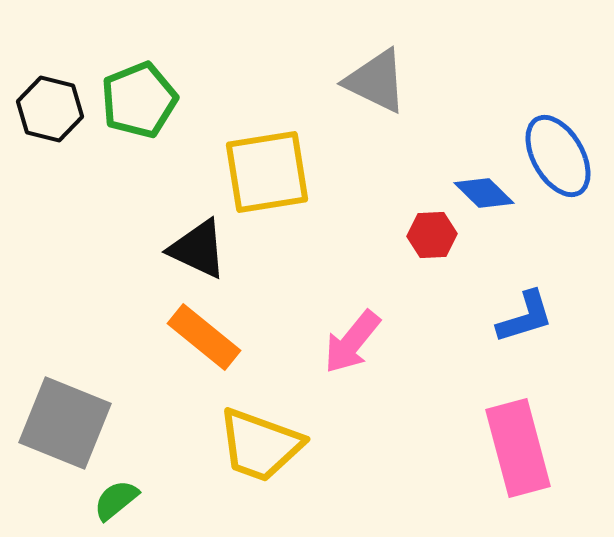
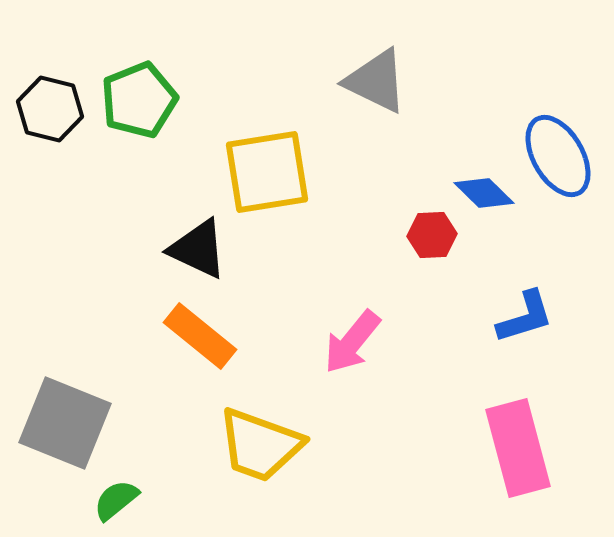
orange rectangle: moved 4 px left, 1 px up
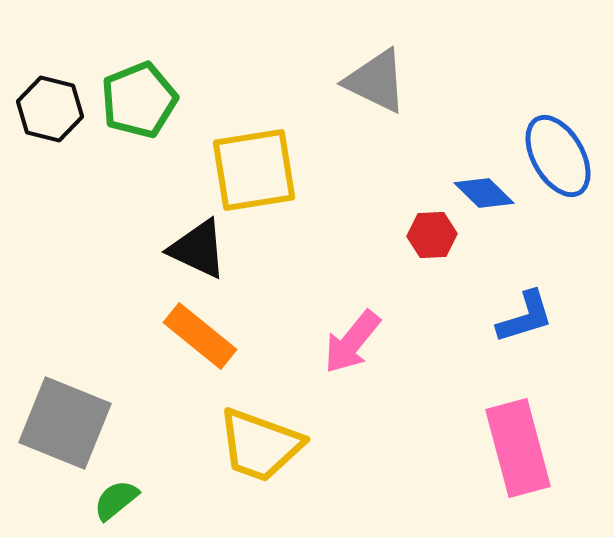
yellow square: moved 13 px left, 2 px up
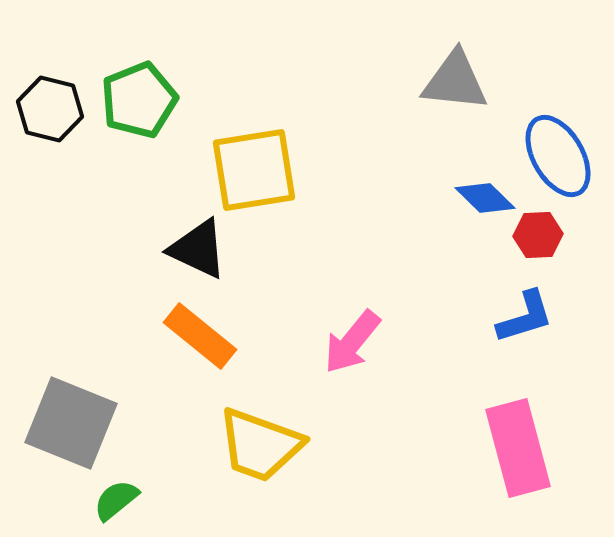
gray triangle: moved 79 px right; rotated 20 degrees counterclockwise
blue diamond: moved 1 px right, 5 px down
red hexagon: moved 106 px right
gray square: moved 6 px right
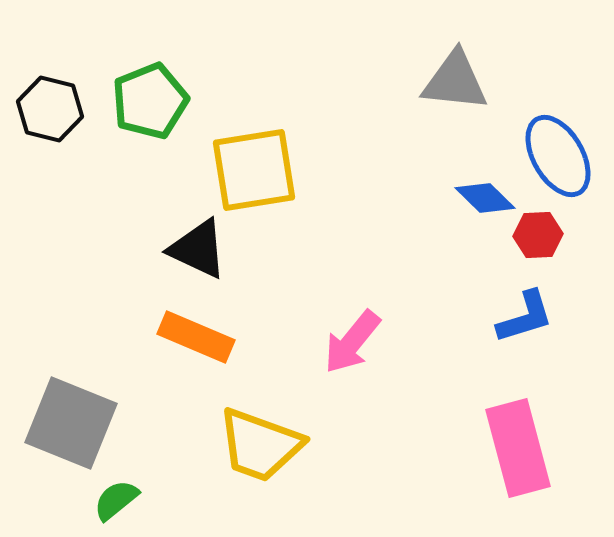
green pentagon: moved 11 px right, 1 px down
orange rectangle: moved 4 px left, 1 px down; rotated 16 degrees counterclockwise
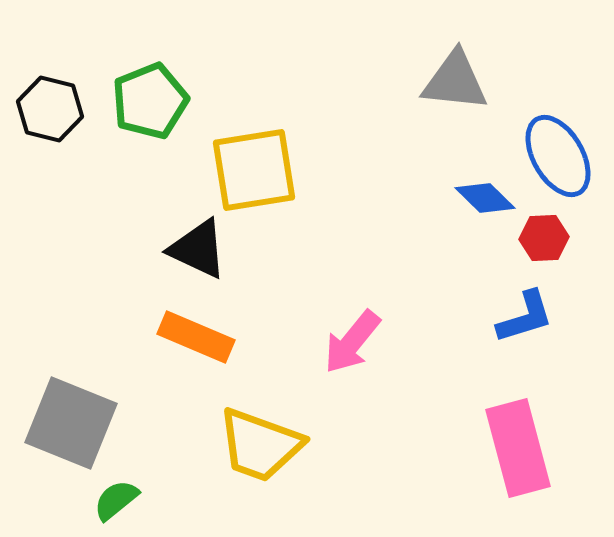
red hexagon: moved 6 px right, 3 px down
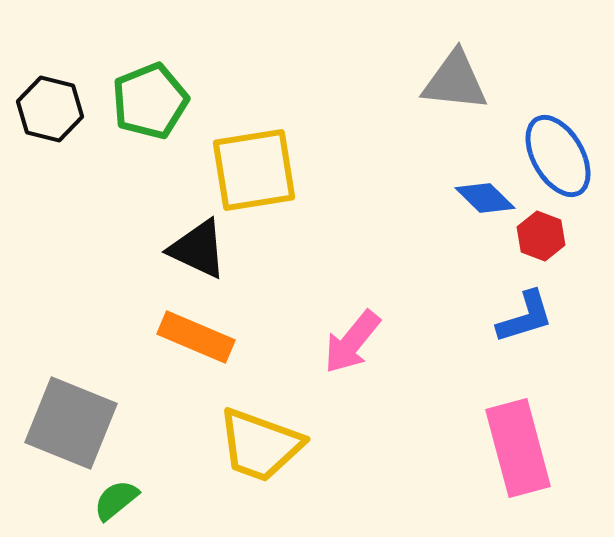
red hexagon: moved 3 px left, 2 px up; rotated 24 degrees clockwise
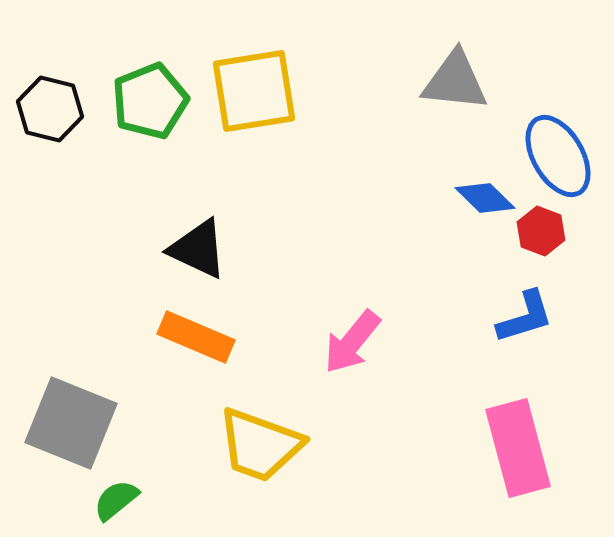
yellow square: moved 79 px up
red hexagon: moved 5 px up
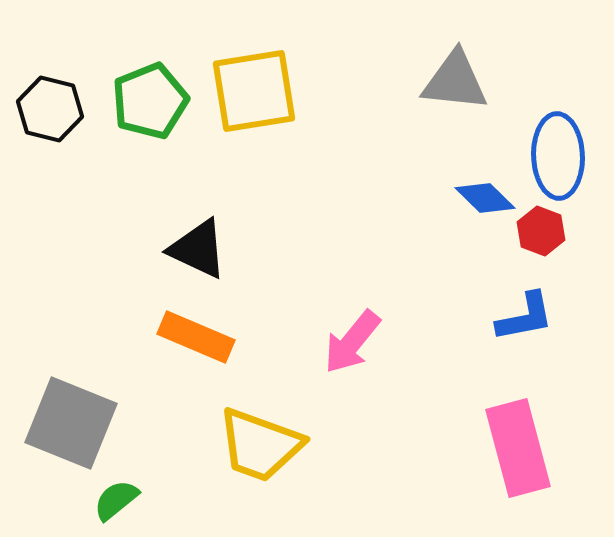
blue ellipse: rotated 28 degrees clockwise
blue L-shape: rotated 6 degrees clockwise
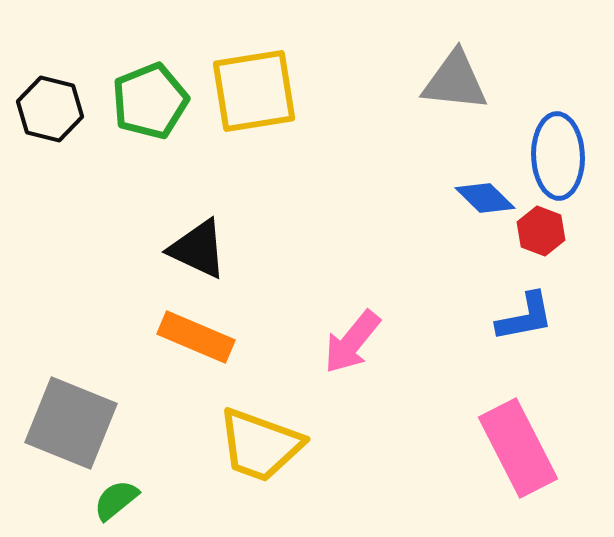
pink rectangle: rotated 12 degrees counterclockwise
